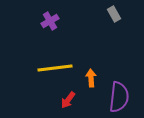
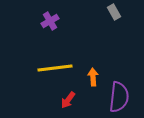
gray rectangle: moved 2 px up
orange arrow: moved 2 px right, 1 px up
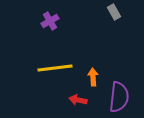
red arrow: moved 10 px right; rotated 66 degrees clockwise
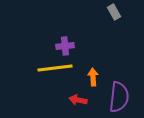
purple cross: moved 15 px right, 25 px down; rotated 24 degrees clockwise
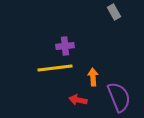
purple semicircle: rotated 28 degrees counterclockwise
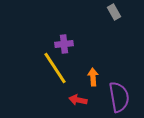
purple cross: moved 1 px left, 2 px up
yellow line: rotated 64 degrees clockwise
purple semicircle: rotated 12 degrees clockwise
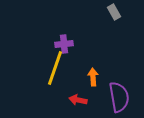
yellow line: rotated 52 degrees clockwise
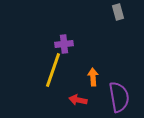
gray rectangle: moved 4 px right; rotated 14 degrees clockwise
yellow line: moved 2 px left, 2 px down
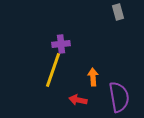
purple cross: moved 3 px left
